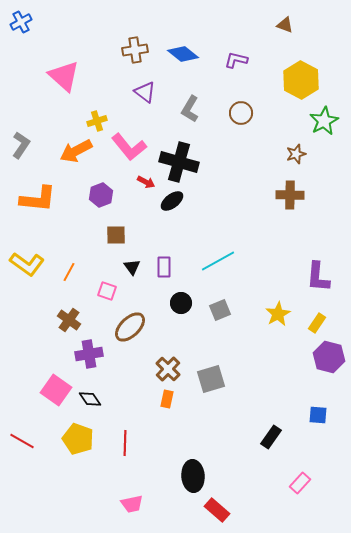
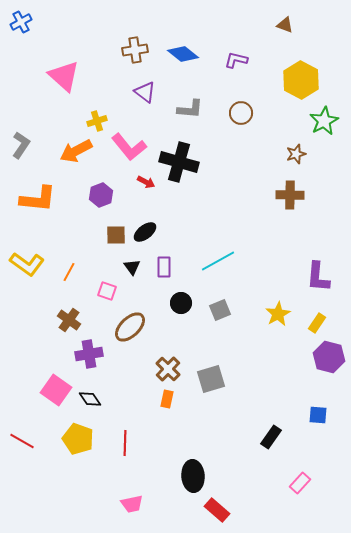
gray L-shape at (190, 109): rotated 116 degrees counterclockwise
black ellipse at (172, 201): moved 27 px left, 31 px down
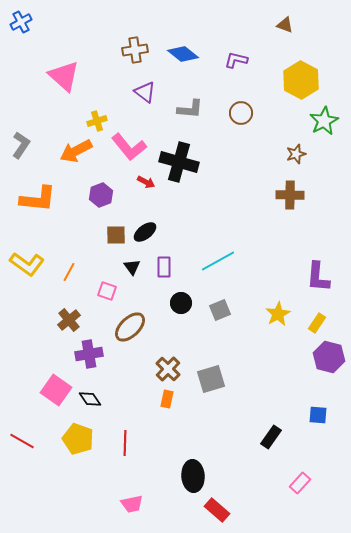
brown cross at (69, 320): rotated 15 degrees clockwise
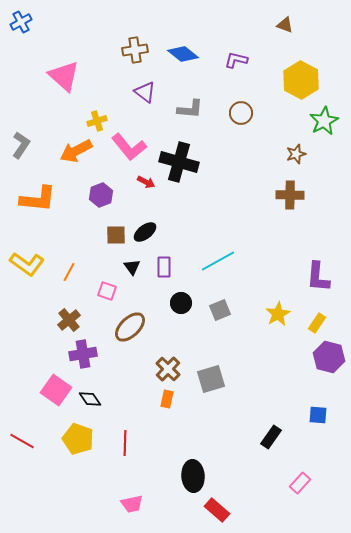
purple cross at (89, 354): moved 6 px left
